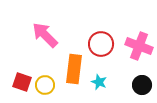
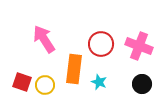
pink arrow: moved 1 px left, 4 px down; rotated 12 degrees clockwise
black circle: moved 1 px up
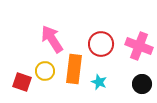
pink arrow: moved 8 px right
yellow circle: moved 14 px up
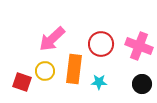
pink arrow: rotated 100 degrees counterclockwise
cyan star: rotated 21 degrees counterclockwise
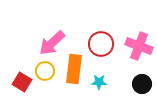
pink arrow: moved 4 px down
red square: rotated 12 degrees clockwise
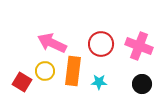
pink arrow: rotated 68 degrees clockwise
orange rectangle: moved 1 px left, 2 px down
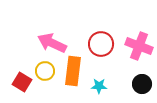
cyan star: moved 4 px down
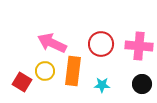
pink cross: rotated 16 degrees counterclockwise
cyan star: moved 3 px right, 1 px up
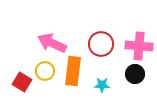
black circle: moved 7 px left, 10 px up
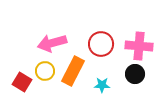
pink arrow: rotated 40 degrees counterclockwise
orange rectangle: rotated 20 degrees clockwise
